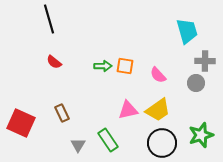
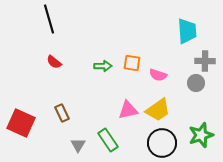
cyan trapezoid: rotated 12 degrees clockwise
orange square: moved 7 px right, 3 px up
pink semicircle: rotated 30 degrees counterclockwise
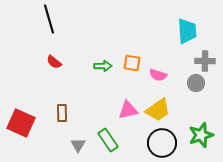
brown rectangle: rotated 24 degrees clockwise
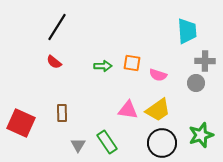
black line: moved 8 px right, 8 px down; rotated 48 degrees clockwise
pink triangle: rotated 20 degrees clockwise
green rectangle: moved 1 px left, 2 px down
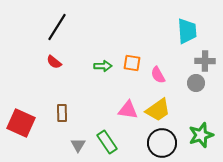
pink semicircle: rotated 42 degrees clockwise
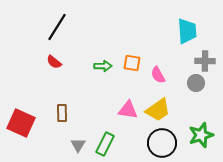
green rectangle: moved 2 px left, 2 px down; rotated 60 degrees clockwise
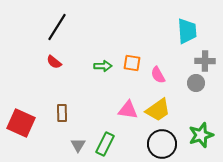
black circle: moved 1 px down
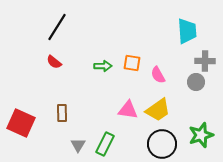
gray circle: moved 1 px up
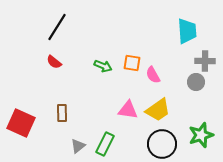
green arrow: rotated 24 degrees clockwise
pink semicircle: moved 5 px left
gray triangle: moved 1 px down; rotated 21 degrees clockwise
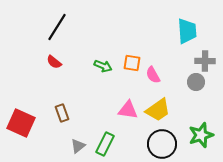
brown rectangle: rotated 18 degrees counterclockwise
